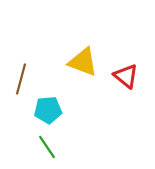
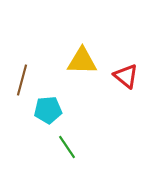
yellow triangle: moved 1 px left, 1 px up; rotated 20 degrees counterclockwise
brown line: moved 1 px right, 1 px down
green line: moved 20 px right
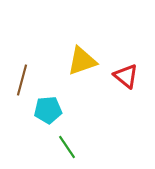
yellow triangle: rotated 20 degrees counterclockwise
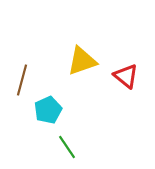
cyan pentagon: rotated 20 degrees counterclockwise
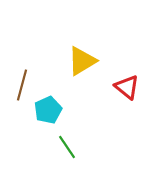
yellow triangle: rotated 12 degrees counterclockwise
red triangle: moved 1 px right, 11 px down
brown line: moved 5 px down
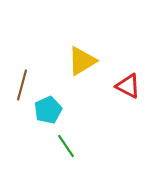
red triangle: moved 1 px right, 1 px up; rotated 12 degrees counterclockwise
green line: moved 1 px left, 1 px up
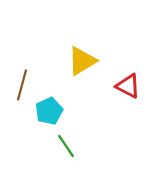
cyan pentagon: moved 1 px right, 1 px down
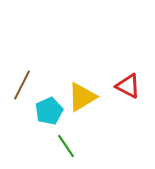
yellow triangle: moved 36 px down
brown line: rotated 12 degrees clockwise
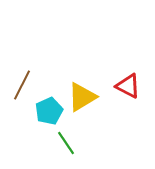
green line: moved 3 px up
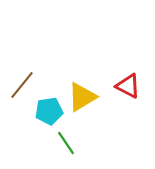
brown line: rotated 12 degrees clockwise
cyan pentagon: rotated 16 degrees clockwise
